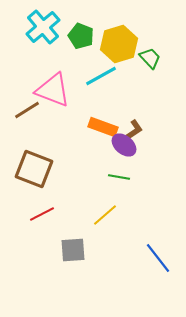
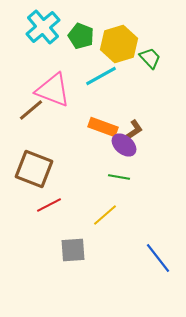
brown line: moved 4 px right; rotated 8 degrees counterclockwise
red line: moved 7 px right, 9 px up
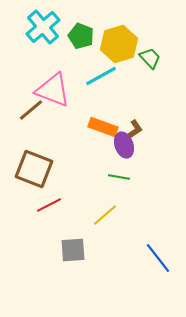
purple ellipse: rotated 30 degrees clockwise
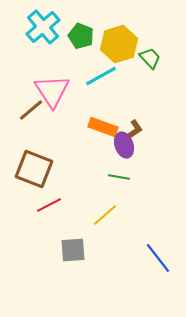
pink triangle: moved 1 px left, 1 px down; rotated 36 degrees clockwise
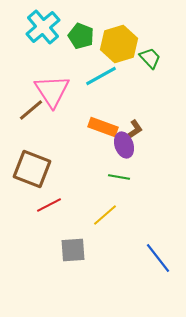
brown square: moved 2 px left
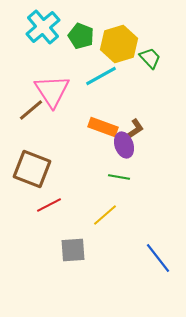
brown L-shape: moved 1 px right, 1 px up
